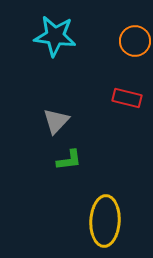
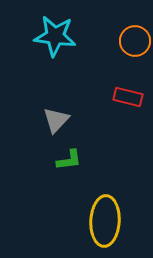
red rectangle: moved 1 px right, 1 px up
gray triangle: moved 1 px up
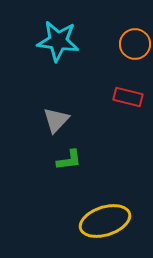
cyan star: moved 3 px right, 5 px down
orange circle: moved 3 px down
yellow ellipse: rotated 69 degrees clockwise
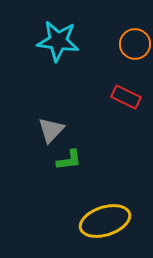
red rectangle: moved 2 px left; rotated 12 degrees clockwise
gray triangle: moved 5 px left, 10 px down
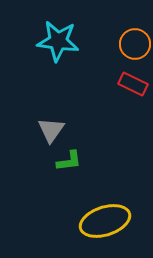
red rectangle: moved 7 px right, 13 px up
gray triangle: rotated 8 degrees counterclockwise
green L-shape: moved 1 px down
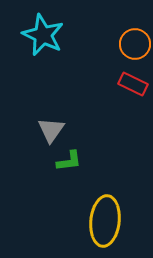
cyan star: moved 15 px left, 6 px up; rotated 18 degrees clockwise
yellow ellipse: rotated 66 degrees counterclockwise
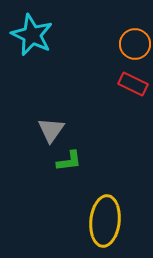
cyan star: moved 11 px left
